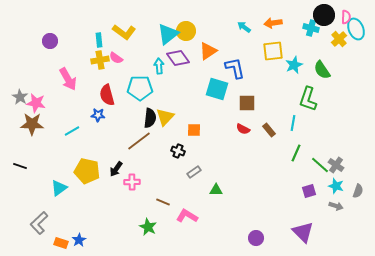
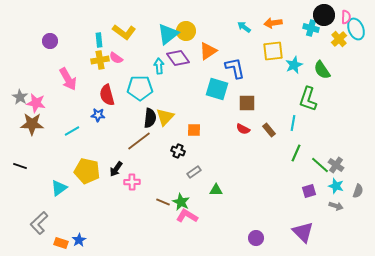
green star at (148, 227): moved 33 px right, 25 px up
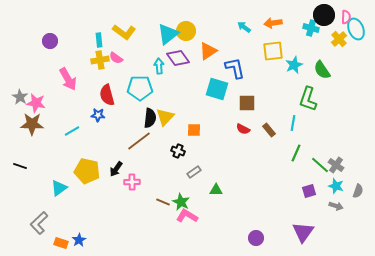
purple triangle at (303, 232): rotated 20 degrees clockwise
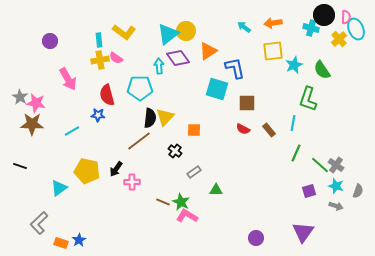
black cross at (178, 151): moved 3 px left; rotated 16 degrees clockwise
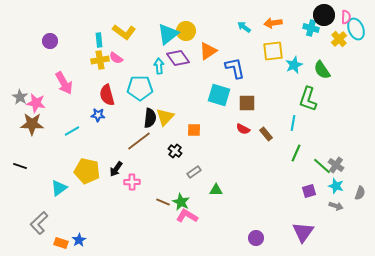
pink arrow at (68, 79): moved 4 px left, 4 px down
cyan square at (217, 89): moved 2 px right, 6 px down
brown rectangle at (269, 130): moved 3 px left, 4 px down
green line at (320, 165): moved 2 px right, 1 px down
gray semicircle at (358, 191): moved 2 px right, 2 px down
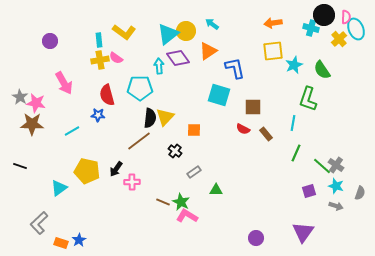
cyan arrow at (244, 27): moved 32 px left, 3 px up
brown square at (247, 103): moved 6 px right, 4 px down
